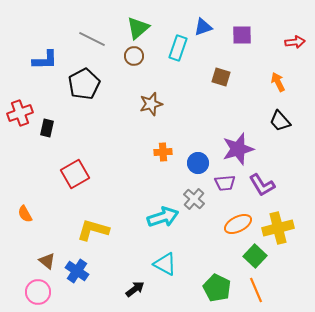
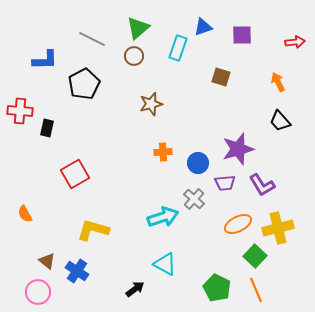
red cross: moved 2 px up; rotated 25 degrees clockwise
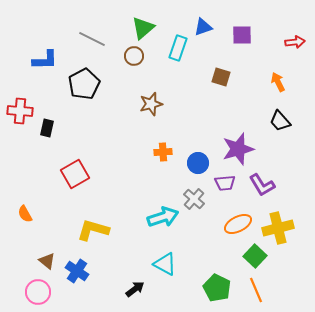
green triangle: moved 5 px right
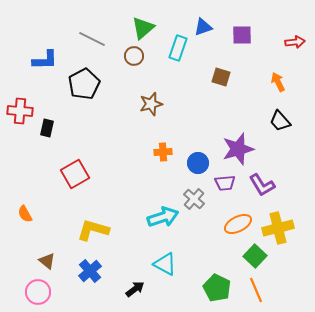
blue cross: moved 13 px right; rotated 15 degrees clockwise
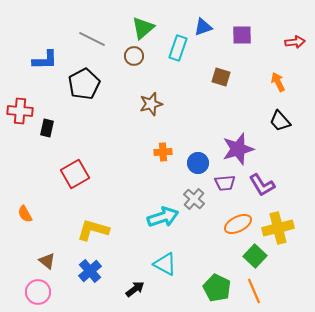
orange line: moved 2 px left, 1 px down
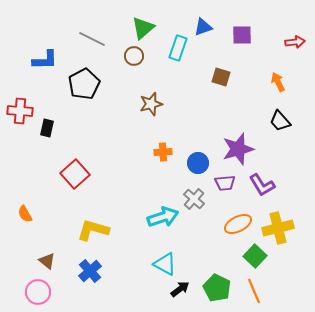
red square: rotated 12 degrees counterclockwise
black arrow: moved 45 px right
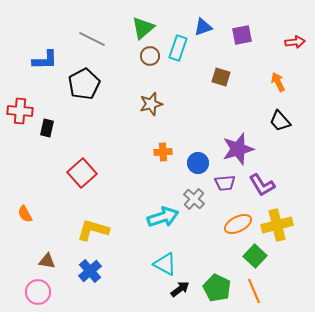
purple square: rotated 10 degrees counterclockwise
brown circle: moved 16 px right
red square: moved 7 px right, 1 px up
yellow cross: moved 1 px left, 3 px up
brown triangle: rotated 30 degrees counterclockwise
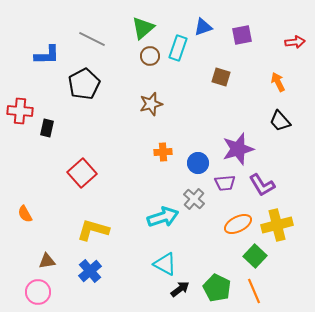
blue L-shape: moved 2 px right, 5 px up
brown triangle: rotated 18 degrees counterclockwise
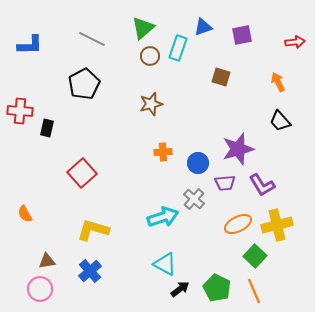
blue L-shape: moved 17 px left, 10 px up
pink circle: moved 2 px right, 3 px up
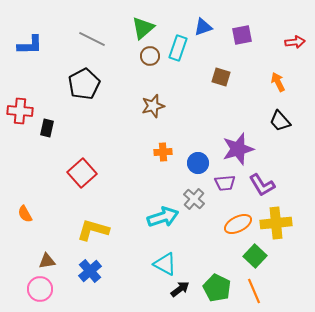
brown star: moved 2 px right, 2 px down
yellow cross: moved 1 px left, 2 px up; rotated 8 degrees clockwise
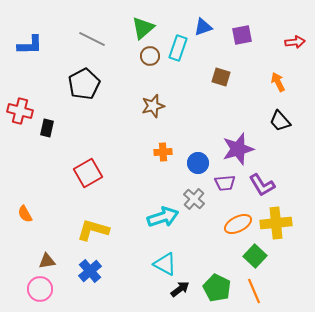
red cross: rotated 10 degrees clockwise
red square: moved 6 px right; rotated 12 degrees clockwise
